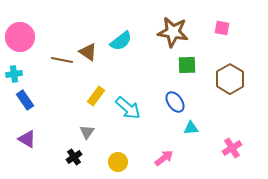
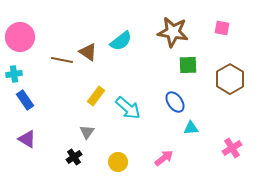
green square: moved 1 px right
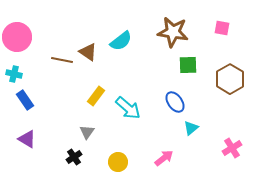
pink circle: moved 3 px left
cyan cross: rotated 21 degrees clockwise
cyan triangle: rotated 35 degrees counterclockwise
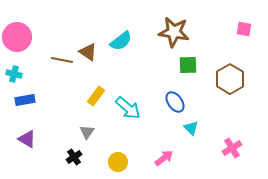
pink square: moved 22 px right, 1 px down
brown star: moved 1 px right
blue rectangle: rotated 66 degrees counterclockwise
cyan triangle: rotated 35 degrees counterclockwise
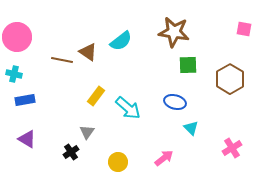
blue ellipse: rotated 40 degrees counterclockwise
black cross: moved 3 px left, 5 px up
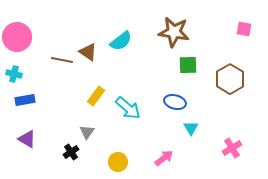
cyan triangle: rotated 14 degrees clockwise
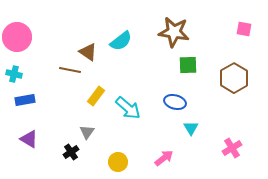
brown line: moved 8 px right, 10 px down
brown hexagon: moved 4 px right, 1 px up
purple triangle: moved 2 px right
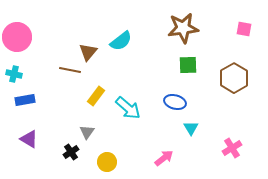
brown star: moved 9 px right, 4 px up; rotated 16 degrees counterclockwise
brown triangle: rotated 36 degrees clockwise
yellow circle: moved 11 px left
